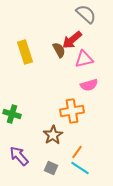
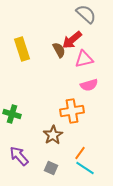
yellow rectangle: moved 3 px left, 3 px up
orange line: moved 3 px right, 1 px down
cyan line: moved 5 px right
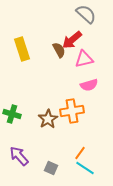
brown star: moved 5 px left, 16 px up
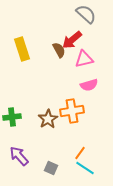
green cross: moved 3 px down; rotated 24 degrees counterclockwise
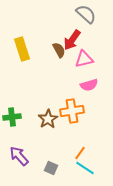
red arrow: rotated 15 degrees counterclockwise
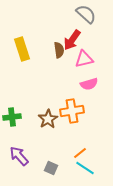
brown semicircle: rotated 21 degrees clockwise
pink semicircle: moved 1 px up
orange line: rotated 16 degrees clockwise
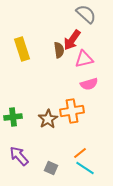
green cross: moved 1 px right
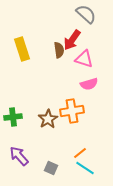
pink triangle: rotated 30 degrees clockwise
